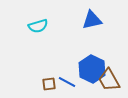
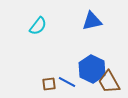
blue triangle: moved 1 px down
cyan semicircle: rotated 36 degrees counterclockwise
brown trapezoid: moved 2 px down
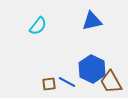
brown trapezoid: moved 2 px right
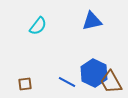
blue hexagon: moved 2 px right, 4 px down
brown square: moved 24 px left
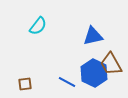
blue triangle: moved 1 px right, 15 px down
brown trapezoid: moved 18 px up
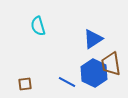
cyan semicircle: rotated 126 degrees clockwise
blue triangle: moved 3 px down; rotated 20 degrees counterclockwise
brown trapezoid: rotated 20 degrees clockwise
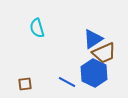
cyan semicircle: moved 1 px left, 2 px down
brown trapezoid: moved 7 px left, 11 px up; rotated 105 degrees counterclockwise
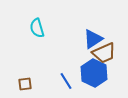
blue line: moved 1 px left, 1 px up; rotated 30 degrees clockwise
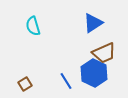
cyan semicircle: moved 4 px left, 2 px up
blue triangle: moved 16 px up
brown square: rotated 24 degrees counterclockwise
